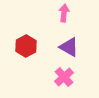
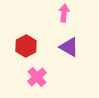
pink cross: moved 27 px left
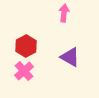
purple triangle: moved 1 px right, 10 px down
pink cross: moved 13 px left, 6 px up
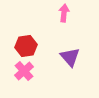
red hexagon: rotated 20 degrees clockwise
purple triangle: rotated 20 degrees clockwise
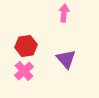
purple triangle: moved 4 px left, 2 px down
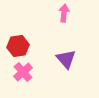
red hexagon: moved 8 px left
pink cross: moved 1 px left, 1 px down
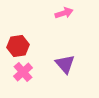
pink arrow: rotated 66 degrees clockwise
purple triangle: moved 1 px left, 5 px down
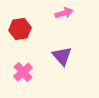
red hexagon: moved 2 px right, 17 px up
purple triangle: moved 3 px left, 8 px up
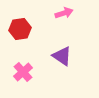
purple triangle: rotated 15 degrees counterclockwise
